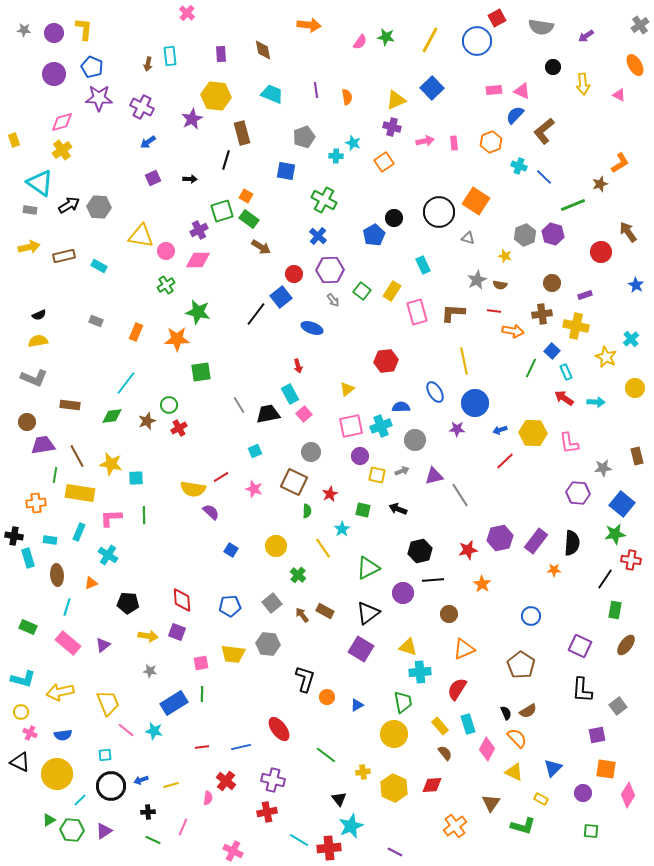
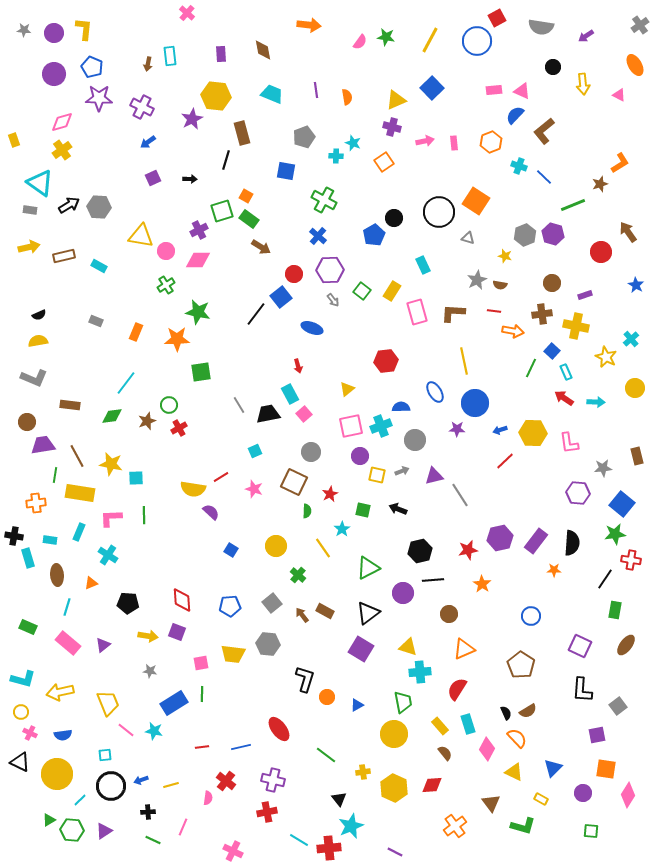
brown triangle at (491, 803): rotated 12 degrees counterclockwise
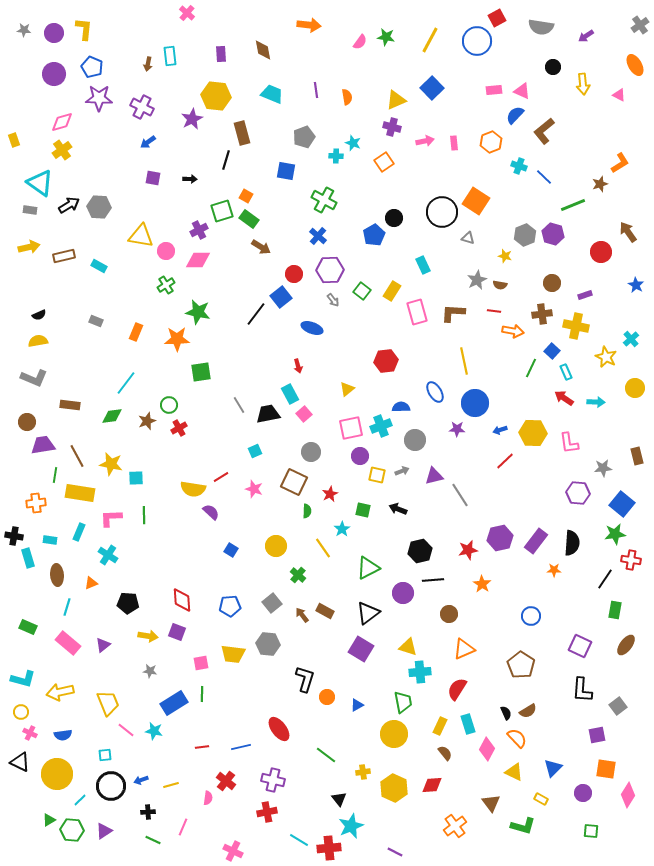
purple square at (153, 178): rotated 35 degrees clockwise
black circle at (439, 212): moved 3 px right
pink square at (351, 426): moved 2 px down
yellow rectangle at (440, 726): rotated 66 degrees clockwise
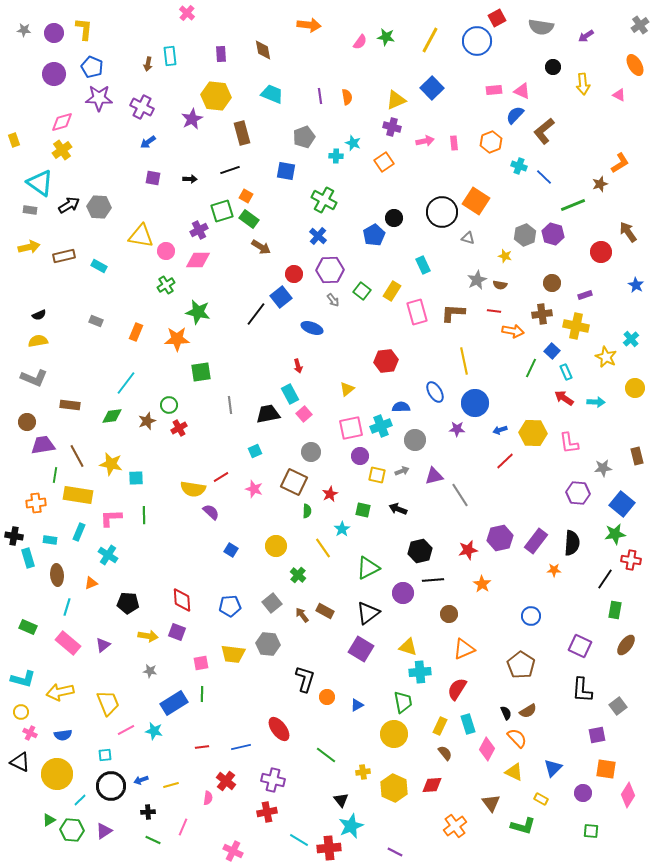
purple line at (316, 90): moved 4 px right, 6 px down
black line at (226, 160): moved 4 px right, 10 px down; rotated 54 degrees clockwise
gray line at (239, 405): moved 9 px left; rotated 24 degrees clockwise
yellow rectangle at (80, 493): moved 2 px left, 2 px down
pink line at (126, 730): rotated 66 degrees counterclockwise
black triangle at (339, 799): moved 2 px right, 1 px down
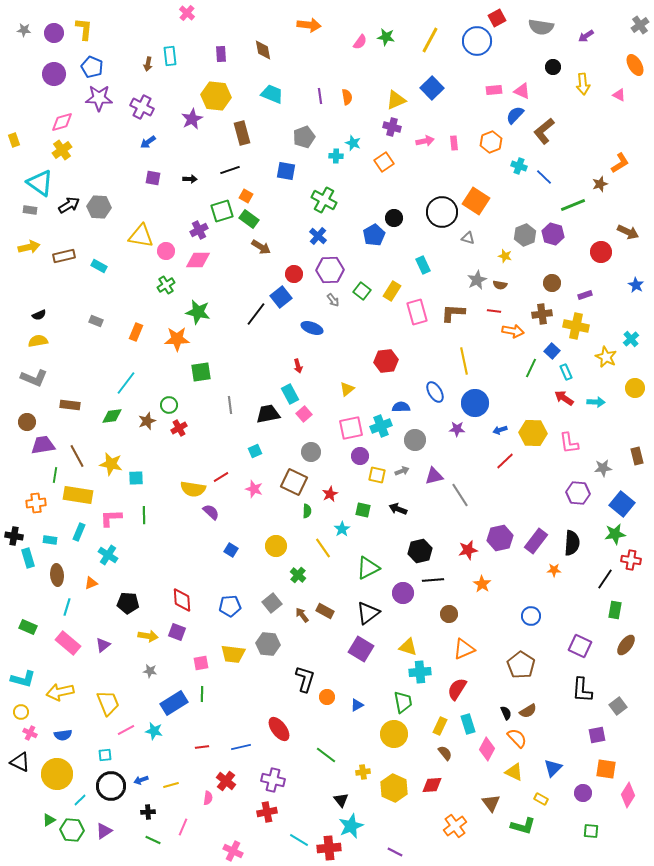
brown arrow at (628, 232): rotated 150 degrees clockwise
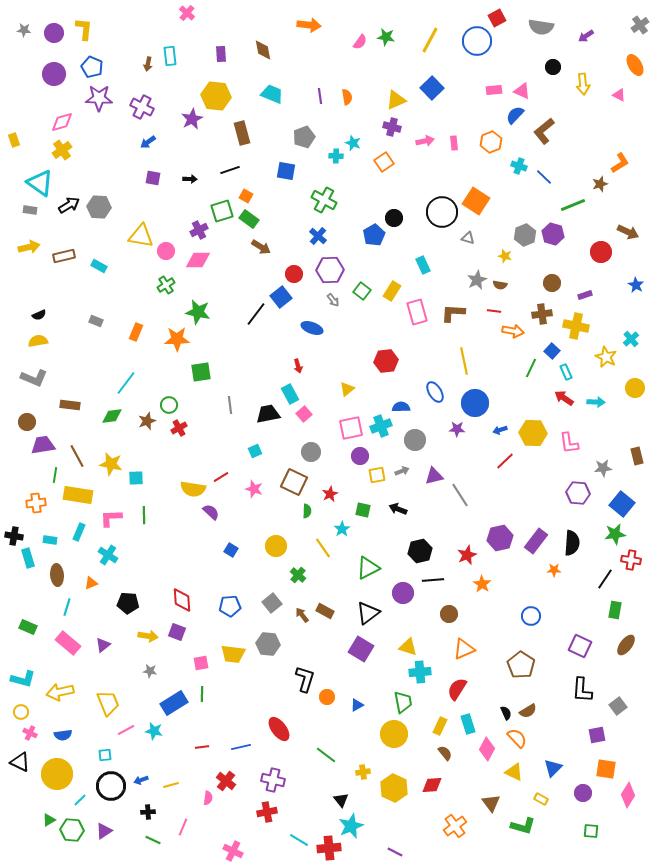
yellow square at (377, 475): rotated 24 degrees counterclockwise
red star at (468, 550): moved 1 px left, 5 px down; rotated 12 degrees counterclockwise
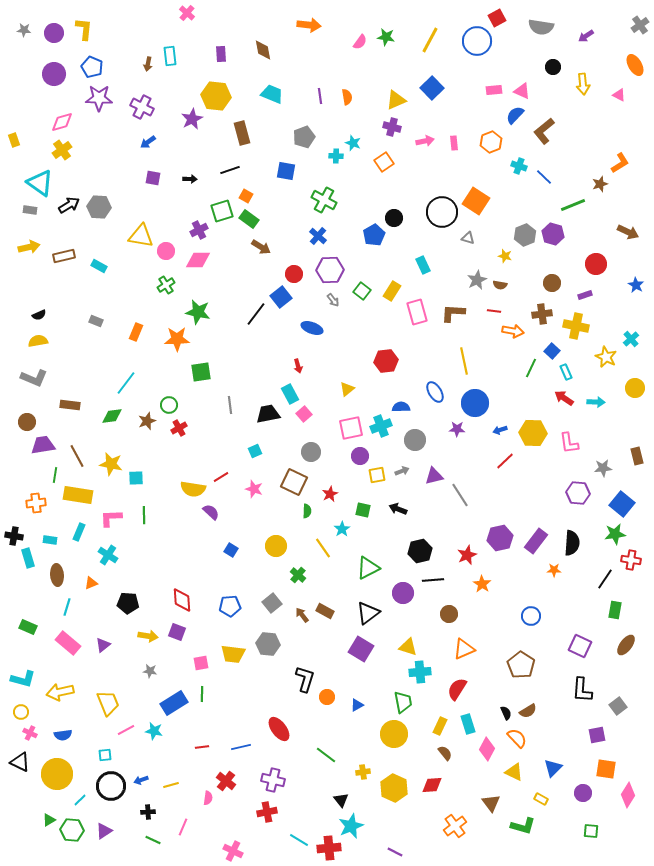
red circle at (601, 252): moved 5 px left, 12 px down
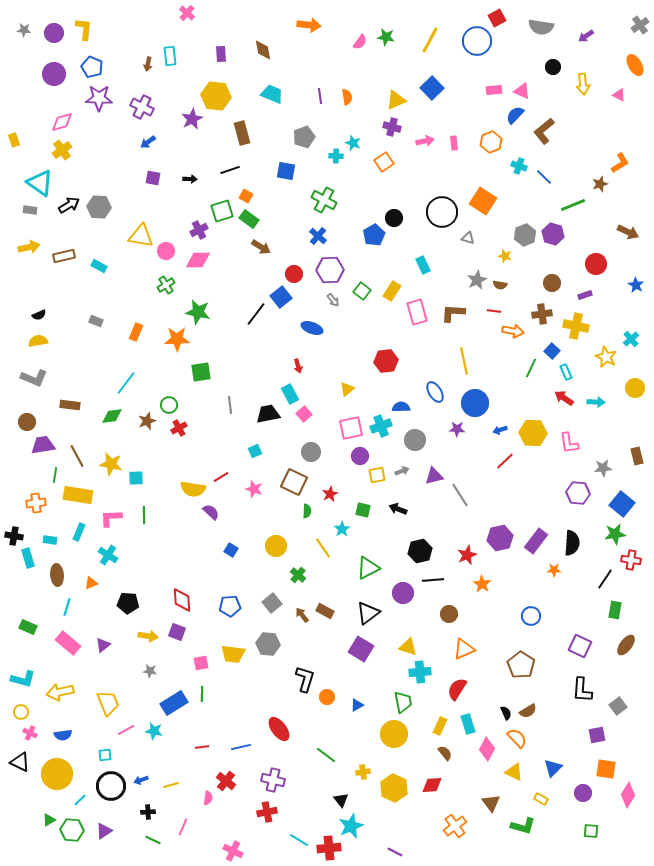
orange square at (476, 201): moved 7 px right
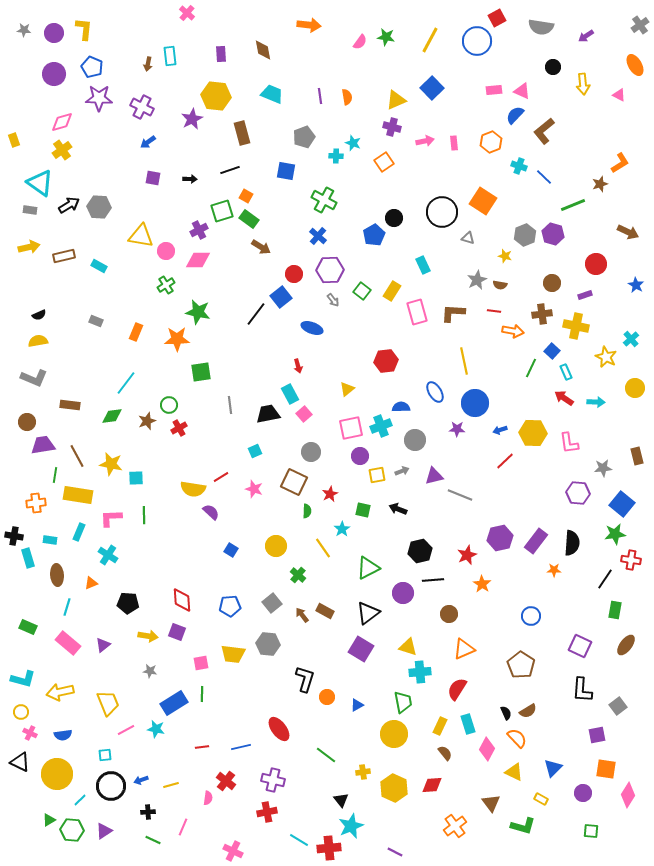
gray line at (460, 495): rotated 35 degrees counterclockwise
cyan star at (154, 731): moved 2 px right, 2 px up
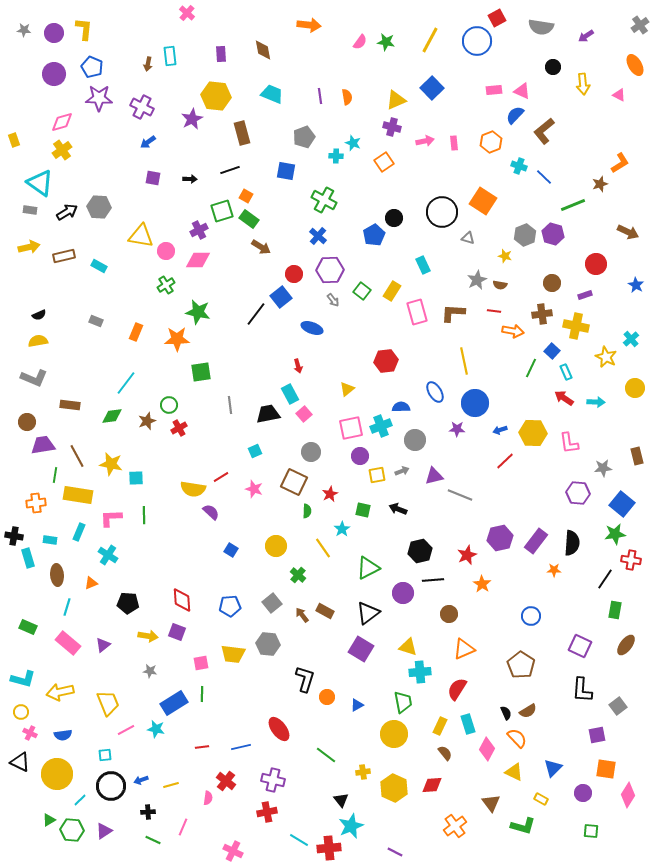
green star at (386, 37): moved 5 px down
black arrow at (69, 205): moved 2 px left, 7 px down
